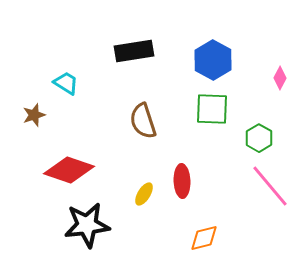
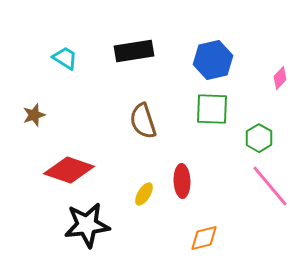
blue hexagon: rotated 18 degrees clockwise
pink diamond: rotated 15 degrees clockwise
cyan trapezoid: moved 1 px left, 25 px up
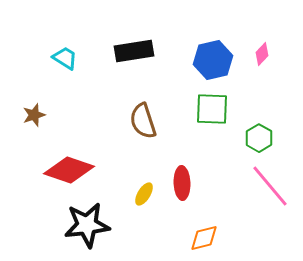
pink diamond: moved 18 px left, 24 px up
red ellipse: moved 2 px down
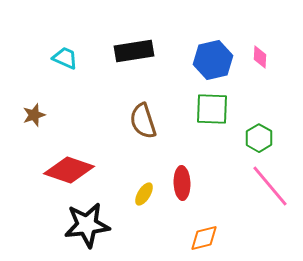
pink diamond: moved 2 px left, 3 px down; rotated 40 degrees counterclockwise
cyan trapezoid: rotated 8 degrees counterclockwise
